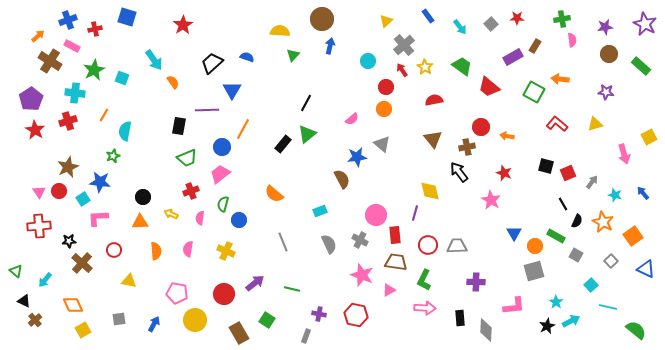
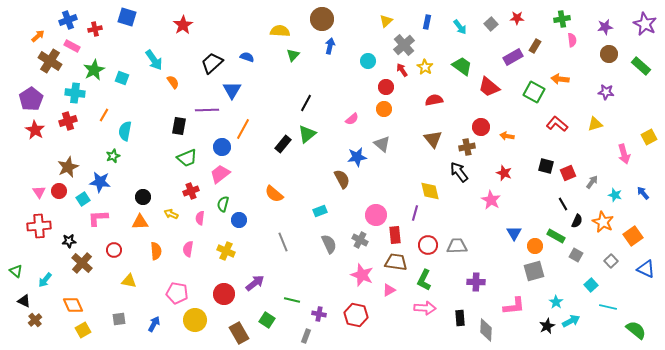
blue rectangle at (428, 16): moved 1 px left, 6 px down; rotated 48 degrees clockwise
green line at (292, 289): moved 11 px down
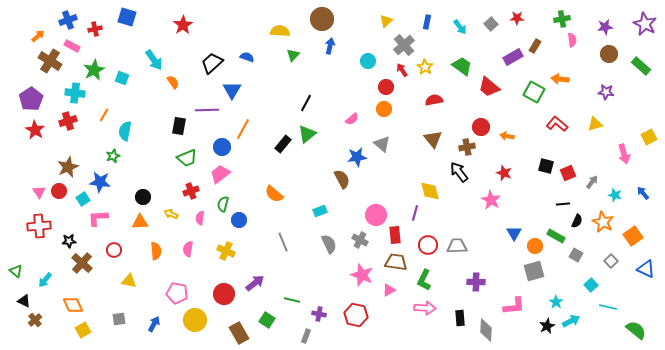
black line at (563, 204): rotated 64 degrees counterclockwise
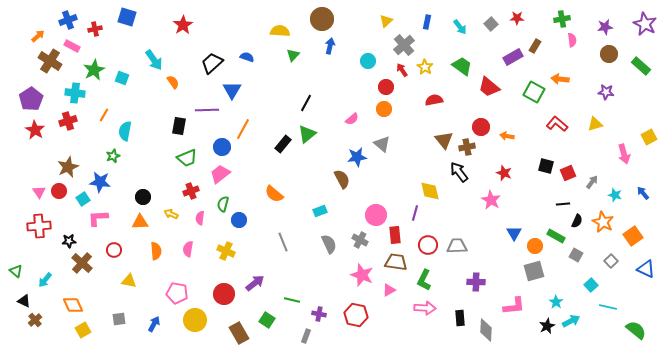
brown triangle at (433, 139): moved 11 px right, 1 px down
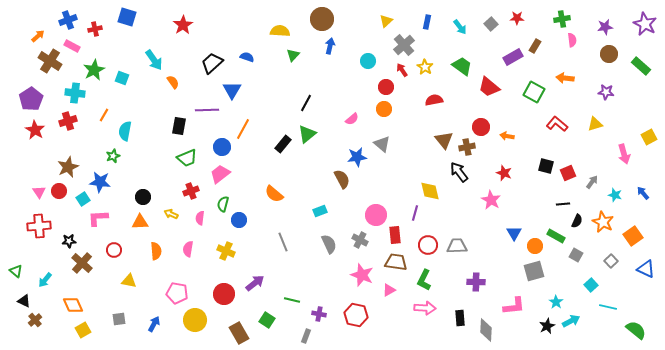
orange arrow at (560, 79): moved 5 px right, 1 px up
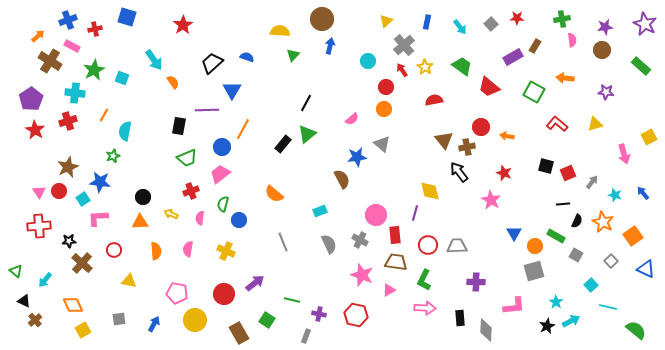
brown circle at (609, 54): moved 7 px left, 4 px up
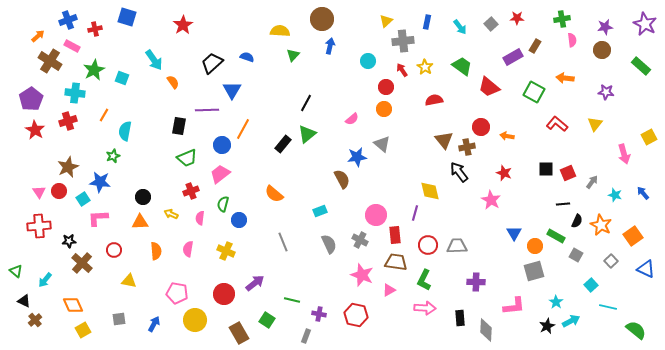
gray cross at (404, 45): moved 1 px left, 4 px up; rotated 35 degrees clockwise
yellow triangle at (595, 124): rotated 35 degrees counterclockwise
blue circle at (222, 147): moved 2 px up
black square at (546, 166): moved 3 px down; rotated 14 degrees counterclockwise
orange star at (603, 222): moved 2 px left, 3 px down
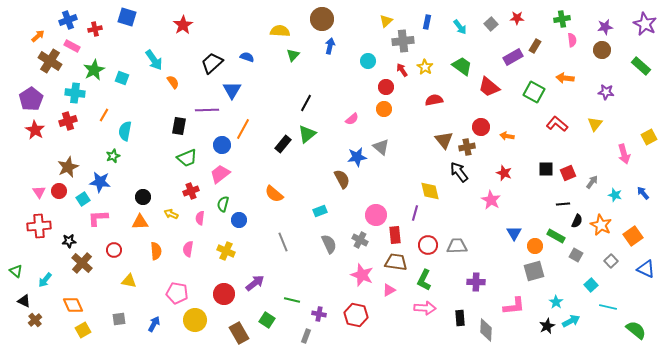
gray triangle at (382, 144): moved 1 px left, 3 px down
